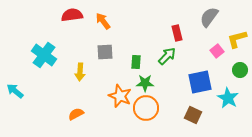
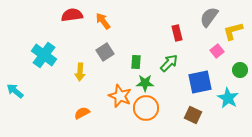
yellow L-shape: moved 4 px left, 8 px up
gray square: rotated 30 degrees counterclockwise
green arrow: moved 2 px right, 7 px down
orange semicircle: moved 6 px right, 1 px up
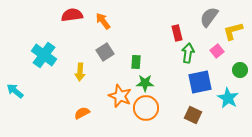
green arrow: moved 19 px right, 10 px up; rotated 36 degrees counterclockwise
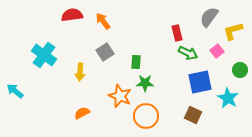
green arrow: rotated 108 degrees clockwise
orange circle: moved 8 px down
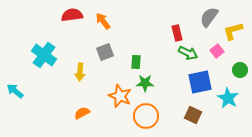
gray square: rotated 12 degrees clockwise
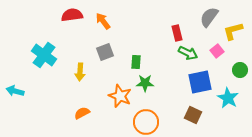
cyan arrow: rotated 24 degrees counterclockwise
orange circle: moved 6 px down
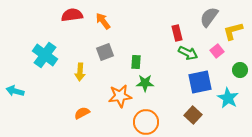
cyan cross: moved 1 px right
orange star: rotated 30 degrees counterclockwise
brown square: rotated 18 degrees clockwise
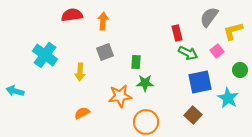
orange arrow: rotated 42 degrees clockwise
